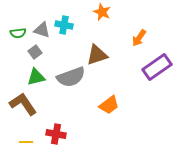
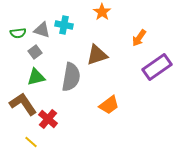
orange star: rotated 12 degrees clockwise
gray semicircle: rotated 60 degrees counterclockwise
red cross: moved 8 px left, 15 px up; rotated 30 degrees clockwise
yellow line: moved 5 px right; rotated 40 degrees clockwise
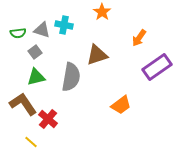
orange trapezoid: moved 12 px right
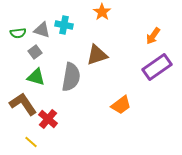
orange arrow: moved 14 px right, 2 px up
green triangle: rotated 30 degrees clockwise
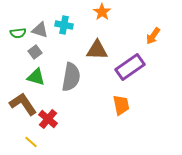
gray triangle: moved 2 px left
brown triangle: moved 5 px up; rotated 20 degrees clockwise
purple rectangle: moved 27 px left
orange trapezoid: rotated 65 degrees counterclockwise
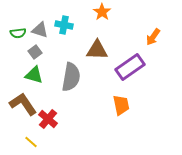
orange arrow: moved 1 px down
green triangle: moved 2 px left, 2 px up
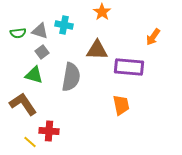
gray triangle: moved 1 px down
gray square: moved 7 px right
purple rectangle: moved 1 px left; rotated 40 degrees clockwise
red cross: moved 1 px right, 12 px down; rotated 36 degrees counterclockwise
yellow line: moved 1 px left
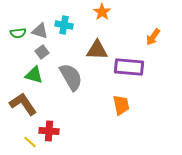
gray semicircle: rotated 40 degrees counterclockwise
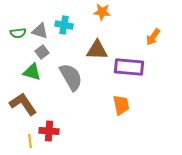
orange star: rotated 30 degrees counterclockwise
green triangle: moved 2 px left, 3 px up
yellow line: moved 1 px up; rotated 40 degrees clockwise
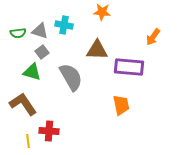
yellow line: moved 2 px left
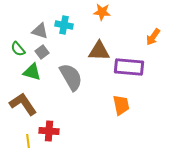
green semicircle: moved 16 px down; rotated 56 degrees clockwise
brown triangle: moved 2 px right, 1 px down
